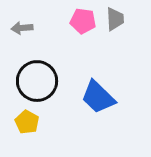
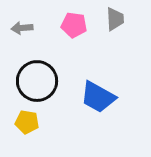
pink pentagon: moved 9 px left, 4 px down
blue trapezoid: rotated 15 degrees counterclockwise
yellow pentagon: rotated 20 degrees counterclockwise
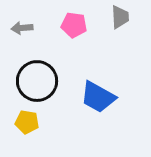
gray trapezoid: moved 5 px right, 2 px up
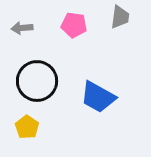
gray trapezoid: rotated 10 degrees clockwise
yellow pentagon: moved 5 px down; rotated 25 degrees clockwise
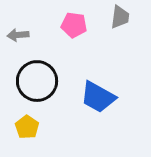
gray arrow: moved 4 px left, 7 px down
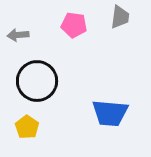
blue trapezoid: moved 12 px right, 16 px down; rotated 24 degrees counterclockwise
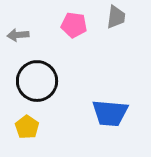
gray trapezoid: moved 4 px left
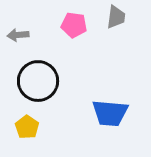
black circle: moved 1 px right
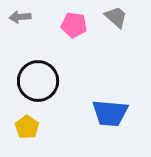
gray trapezoid: rotated 55 degrees counterclockwise
gray arrow: moved 2 px right, 18 px up
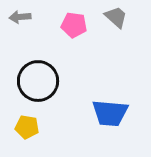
yellow pentagon: rotated 25 degrees counterclockwise
